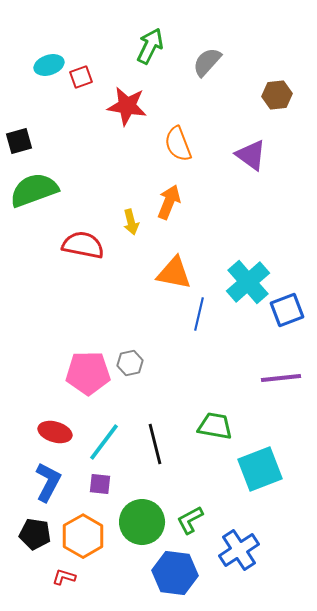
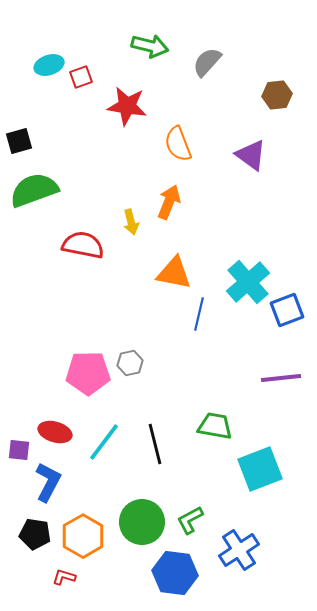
green arrow: rotated 78 degrees clockwise
purple square: moved 81 px left, 34 px up
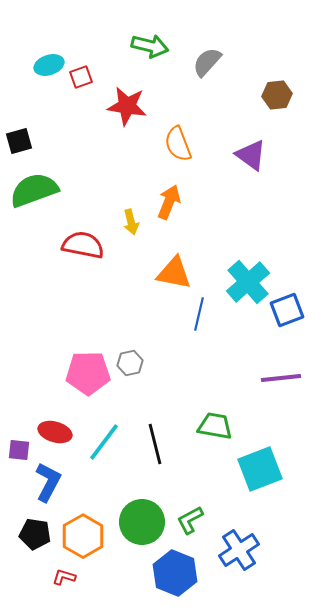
blue hexagon: rotated 15 degrees clockwise
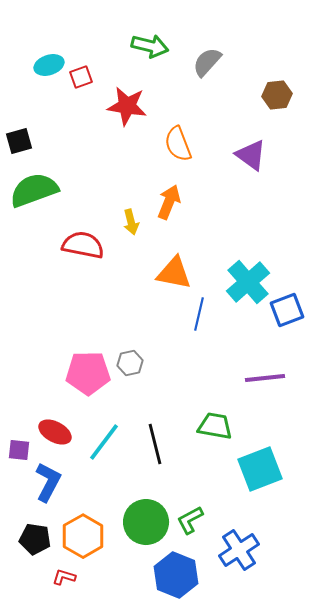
purple line: moved 16 px left
red ellipse: rotated 12 degrees clockwise
green circle: moved 4 px right
black pentagon: moved 5 px down
blue hexagon: moved 1 px right, 2 px down
